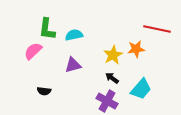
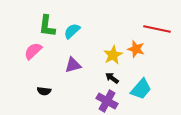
green L-shape: moved 3 px up
cyan semicircle: moved 2 px left, 4 px up; rotated 30 degrees counterclockwise
orange star: rotated 24 degrees clockwise
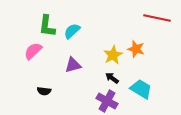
red line: moved 11 px up
cyan trapezoid: rotated 100 degrees counterclockwise
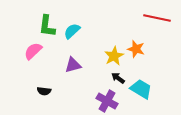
yellow star: moved 1 px right, 1 px down
black arrow: moved 6 px right
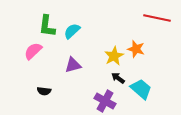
cyan trapezoid: rotated 10 degrees clockwise
purple cross: moved 2 px left
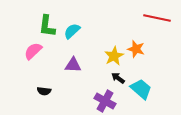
purple triangle: rotated 18 degrees clockwise
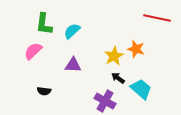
green L-shape: moved 3 px left, 2 px up
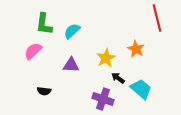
red line: rotated 64 degrees clockwise
orange star: rotated 12 degrees clockwise
yellow star: moved 8 px left, 2 px down
purple triangle: moved 2 px left
purple cross: moved 2 px left, 2 px up; rotated 10 degrees counterclockwise
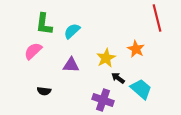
purple cross: moved 1 px down
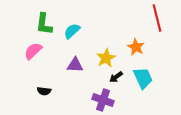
orange star: moved 2 px up
purple triangle: moved 4 px right
black arrow: moved 2 px left, 1 px up; rotated 72 degrees counterclockwise
cyan trapezoid: moved 2 px right, 11 px up; rotated 25 degrees clockwise
